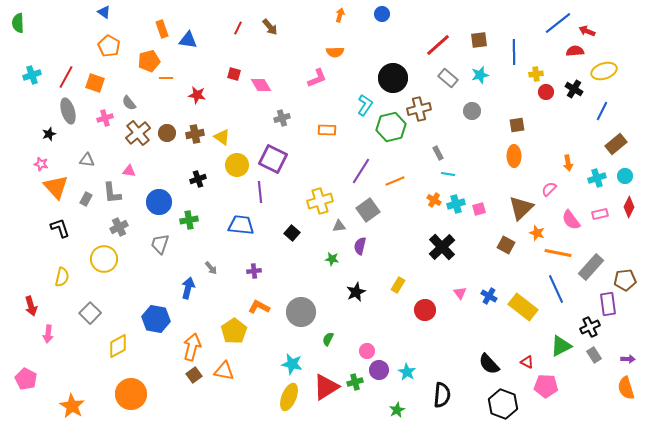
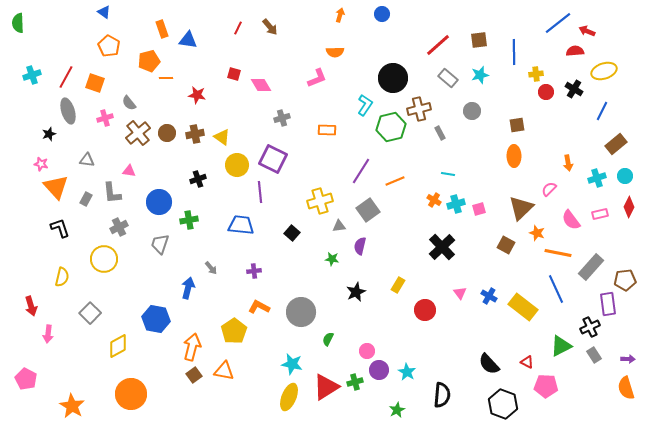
gray rectangle at (438, 153): moved 2 px right, 20 px up
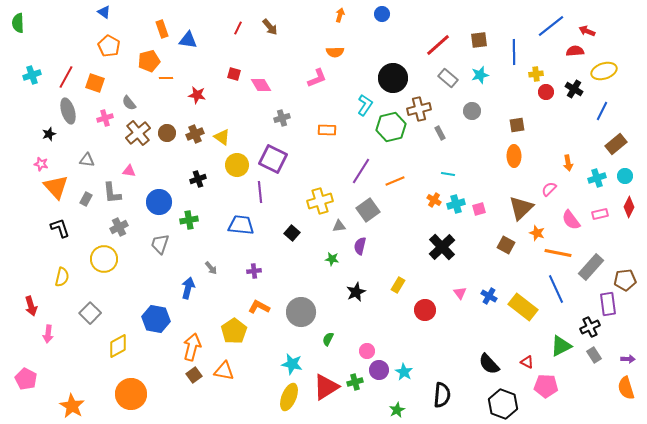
blue line at (558, 23): moved 7 px left, 3 px down
brown cross at (195, 134): rotated 12 degrees counterclockwise
cyan star at (407, 372): moved 3 px left
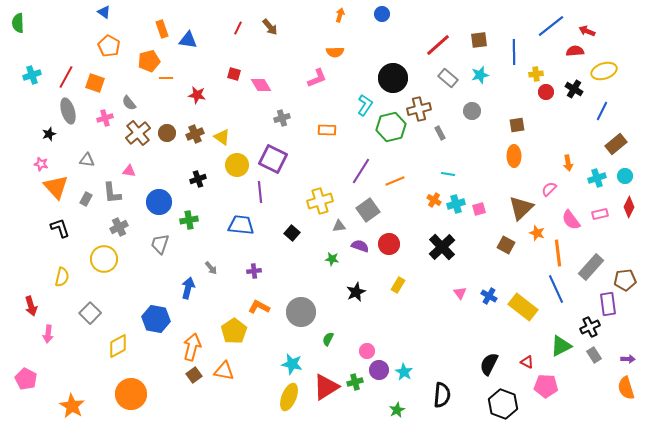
purple semicircle at (360, 246): rotated 96 degrees clockwise
orange line at (558, 253): rotated 72 degrees clockwise
red circle at (425, 310): moved 36 px left, 66 px up
black semicircle at (489, 364): rotated 70 degrees clockwise
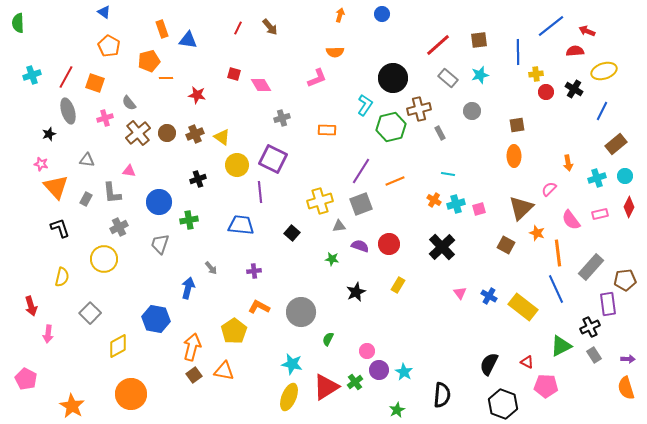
blue line at (514, 52): moved 4 px right
gray square at (368, 210): moved 7 px left, 6 px up; rotated 15 degrees clockwise
green cross at (355, 382): rotated 21 degrees counterclockwise
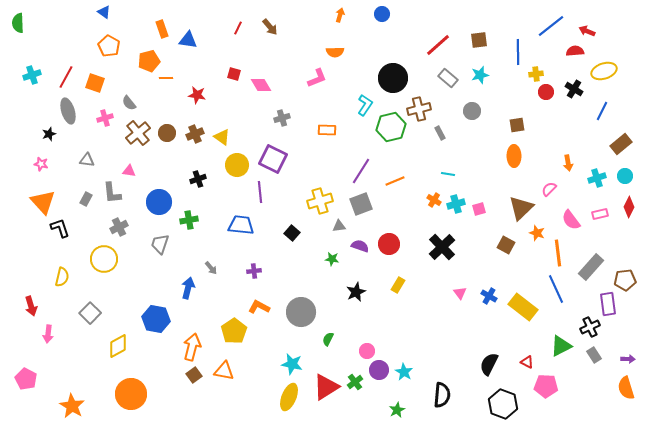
brown rectangle at (616, 144): moved 5 px right
orange triangle at (56, 187): moved 13 px left, 15 px down
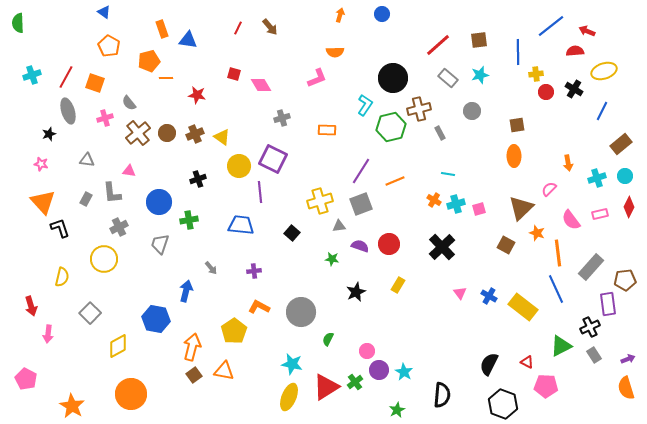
yellow circle at (237, 165): moved 2 px right, 1 px down
blue arrow at (188, 288): moved 2 px left, 3 px down
purple arrow at (628, 359): rotated 24 degrees counterclockwise
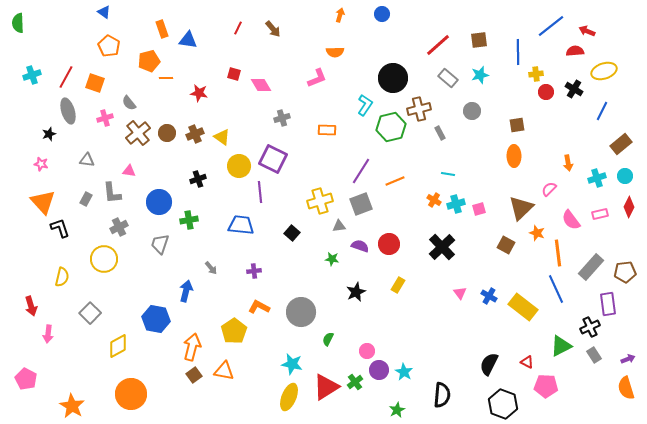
brown arrow at (270, 27): moved 3 px right, 2 px down
red star at (197, 95): moved 2 px right, 2 px up
brown pentagon at (625, 280): moved 8 px up
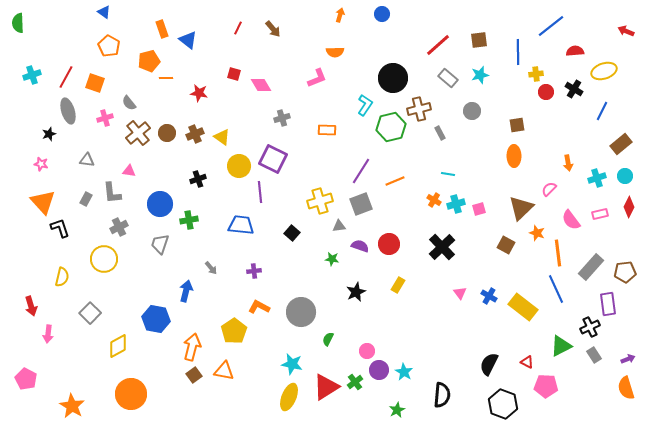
red arrow at (587, 31): moved 39 px right
blue triangle at (188, 40): rotated 30 degrees clockwise
blue circle at (159, 202): moved 1 px right, 2 px down
